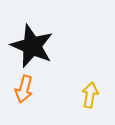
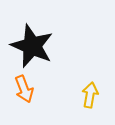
orange arrow: rotated 36 degrees counterclockwise
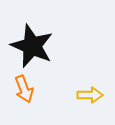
yellow arrow: rotated 80 degrees clockwise
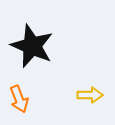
orange arrow: moved 5 px left, 10 px down
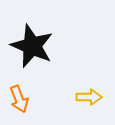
yellow arrow: moved 1 px left, 2 px down
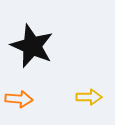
orange arrow: rotated 64 degrees counterclockwise
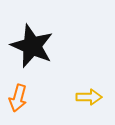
orange arrow: moved 1 px left, 1 px up; rotated 100 degrees clockwise
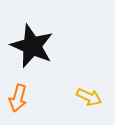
yellow arrow: rotated 25 degrees clockwise
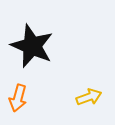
yellow arrow: rotated 45 degrees counterclockwise
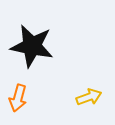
black star: rotated 12 degrees counterclockwise
